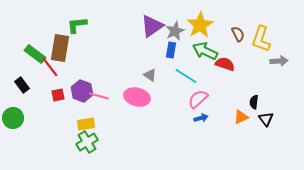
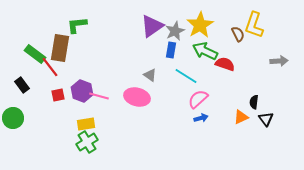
yellow L-shape: moved 7 px left, 14 px up
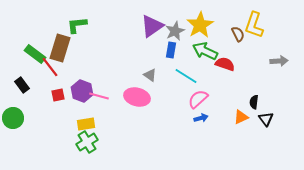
brown rectangle: rotated 8 degrees clockwise
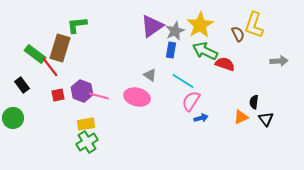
cyan line: moved 3 px left, 5 px down
pink semicircle: moved 7 px left, 2 px down; rotated 15 degrees counterclockwise
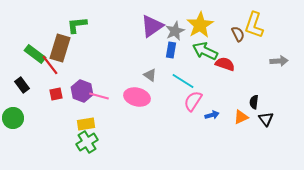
red line: moved 2 px up
red square: moved 2 px left, 1 px up
pink semicircle: moved 2 px right
blue arrow: moved 11 px right, 3 px up
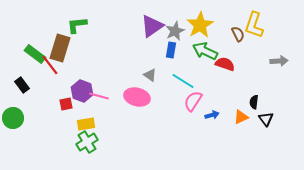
red square: moved 10 px right, 10 px down
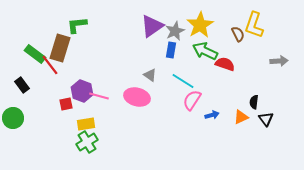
pink semicircle: moved 1 px left, 1 px up
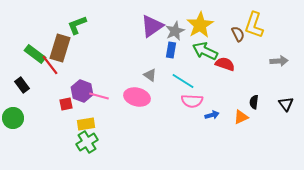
green L-shape: rotated 15 degrees counterclockwise
pink semicircle: moved 1 px down; rotated 120 degrees counterclockwise
black triangle: moved 20 px right, 15 px up
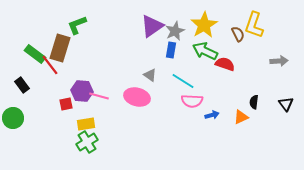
yellow star: moved 4 px right
purple hexagon: rotated 15 degrees counterclockwise
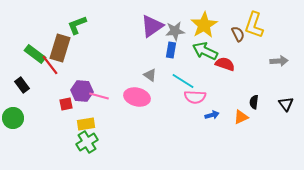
gray star: rotated 18 degrees clockwise
pink semicircle: moved 3 px right, 4 px up
